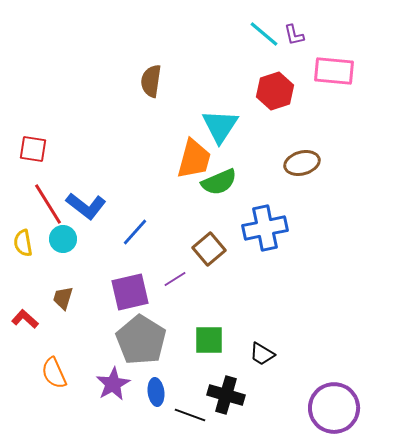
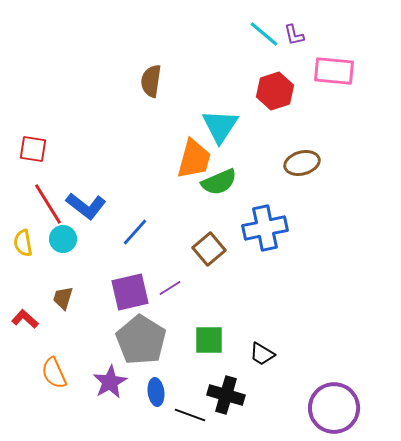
purple line: moved 5 px left, 9 px down
purple star: moved 3 px left, 2 px up
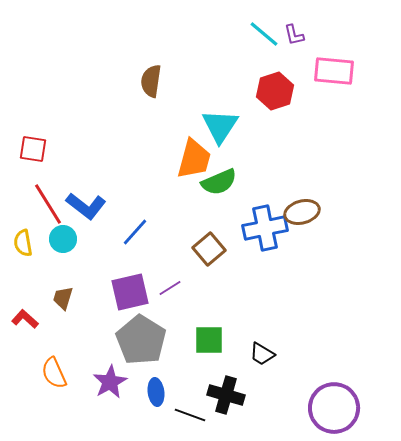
brown ellipse: moved 49 px down
